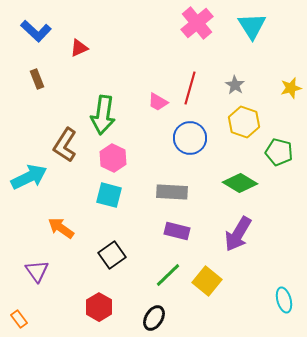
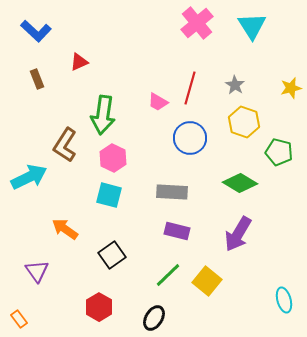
red triangle: moved 14 px down
orange arrow: moved 4 px right, 1 px down
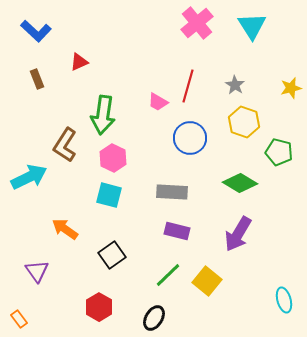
red line: moved 2 px left, 2 px up
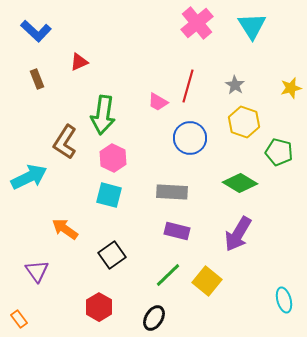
brown L-shape: moved 3 px up
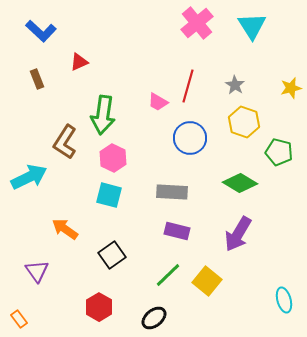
blue L-shape: moved 5 px right
black ellipse: rotated 20 degrees clockwise
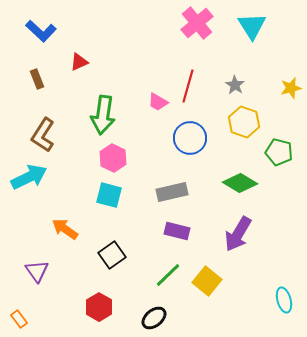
brown L-shape: moved 22 px left, 7 px up
gray rectangle: rotated 16 degrees counterclockwise
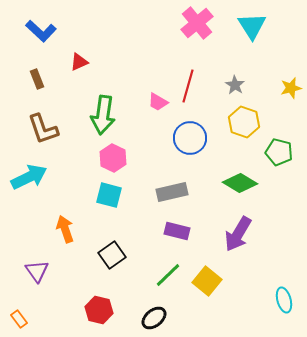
brown L-shape: moved 6 px up; rotated 52 degrees counterclockwise
orange arrow: rotated 36 degrees clockwise
red hexagon: moved 3 px down; rotated 16 degrees counterclockwise
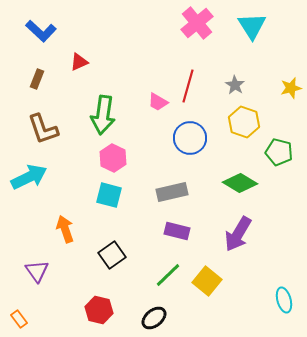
brown rectangle: rotated 42 degrees clockwise
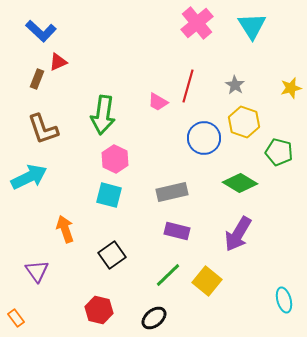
red triangle: moved 21 px left
blue circle: moved 14 px right
pink hexagon: moved 2 px right, 1 px down
orange rectangle: moved 3 px left, 1 px up
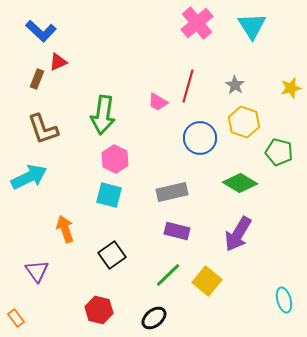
blue circle: moved 4 px left
